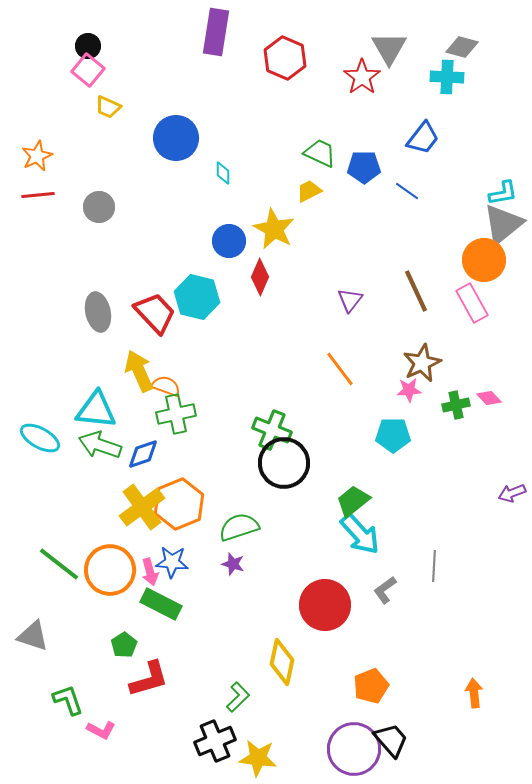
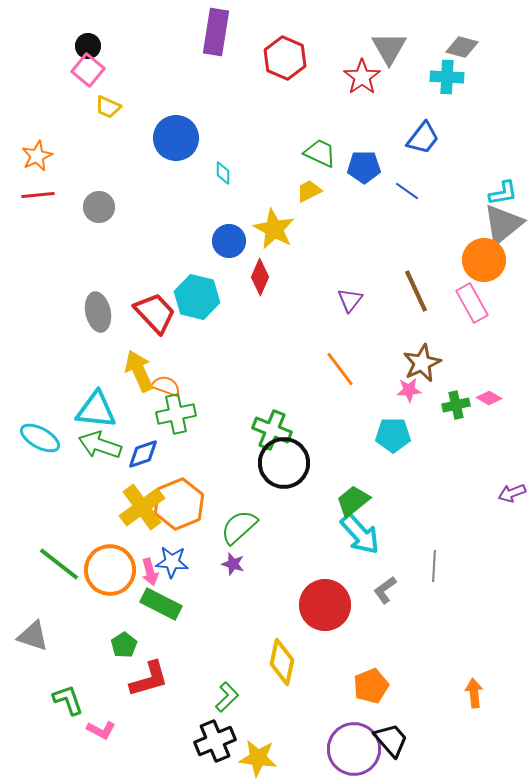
pink diamond at (489, 398): rotated 15 degrees counterclockwise
green semicircle at (239, 527): rotated 24 degrees counterclockwise
green L-shape at (238, 697): moved 11 px left
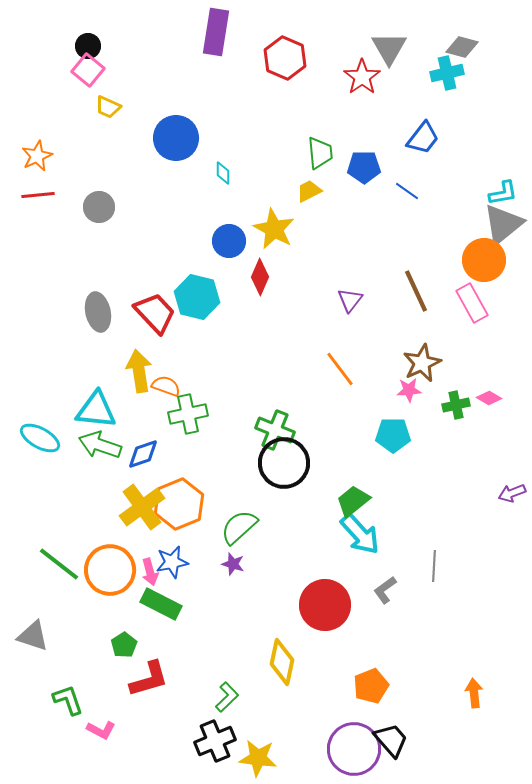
cyan cross at (447, 77): moved 4 px up; rotated 16 degrees counterclockwise
green trapezoid at (320, 153): rotated 60 degrees clockwise
yellow arrow at (139, 371): rotated 15 degrees clockwise
green cross at (176, 414): moved 12 px right
green cross at (272, 430): moved 3 px right
blue star at (172, 562): rotated 16 degrees counterclockwise
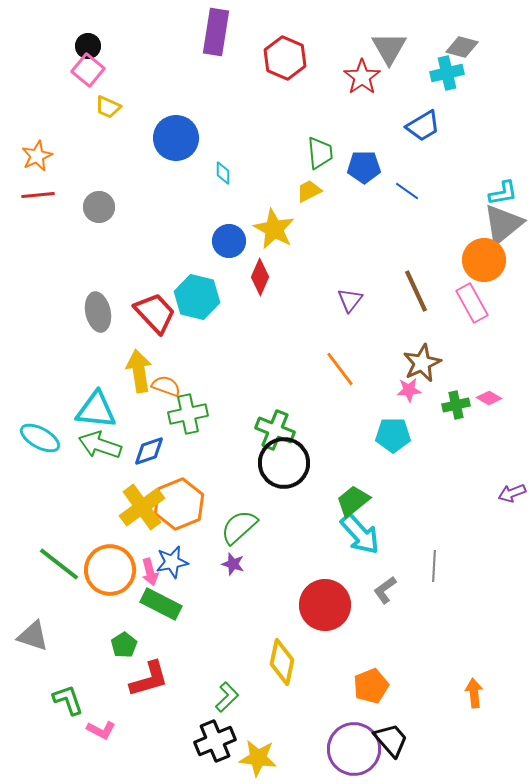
blue trapezoid at (423, 138): moved 12 px up; rotated 21 degrees clockwise
blue diamond at (143, 454): moved 6 px right, 3 px up
